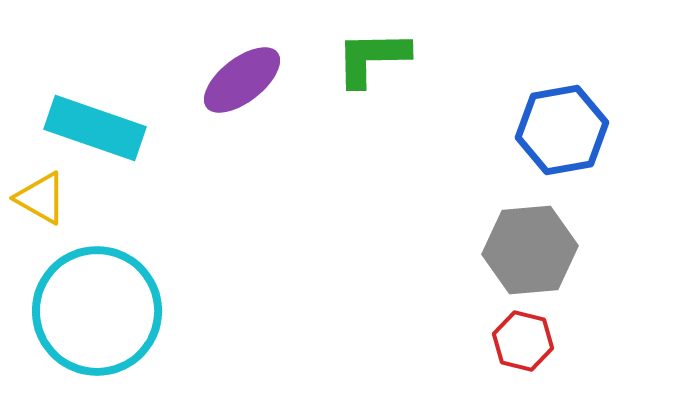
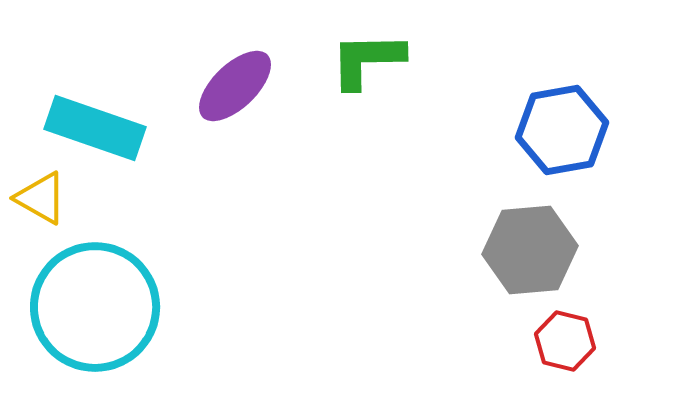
green L-shape: moved 5 px left, 2 px down
purple ellipse: moved 7 px left, 6 px down; rotated 6 degrees counterclockwise
cyan circle: moved 2 px left, 4 px up
red hexagon: moved 42 px right
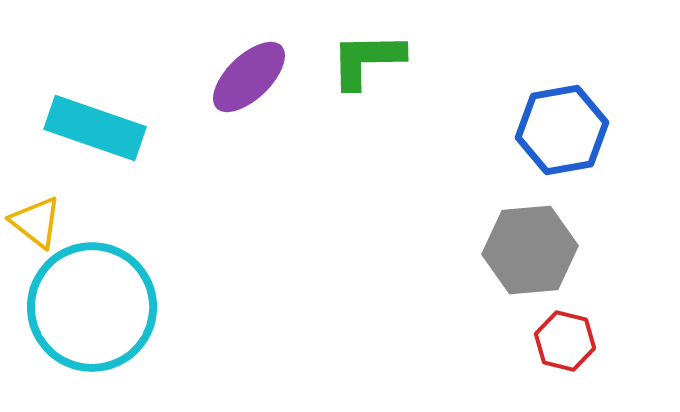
purple ellipse: moved 14 px right, 9 px up
yellow triangle: moved 5 px left, 24 px down; rotated 8 degrees clockwise
cyan circle: moved 3 px left
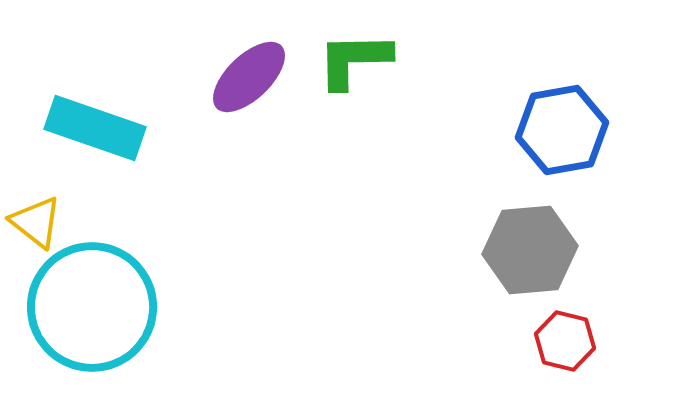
green L-shape: moved 13 px left
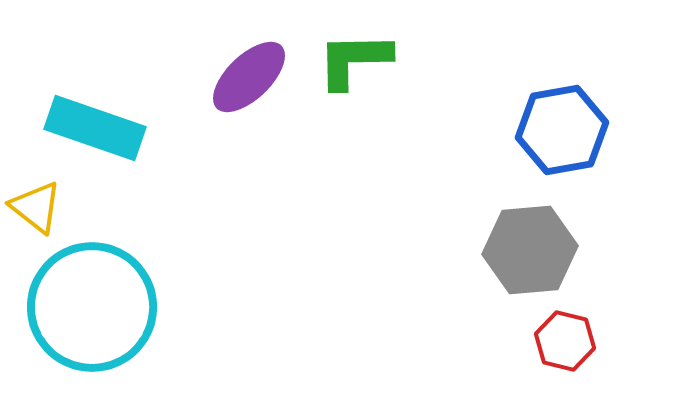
yellow triangle: moved 15 px up
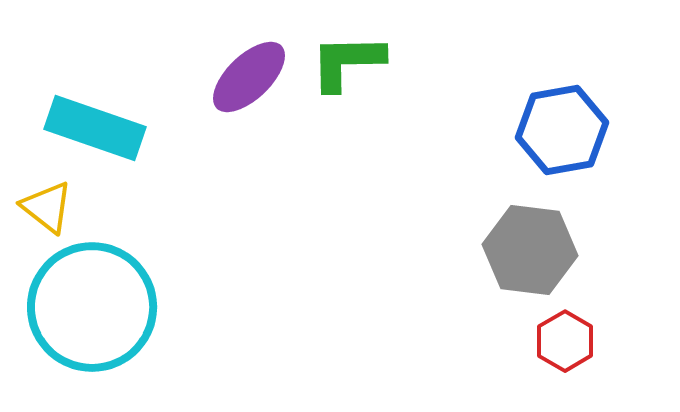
green L-shape: moved 7 px left, 2 px down
yellow triangle: moved 11 px right
gray hexagon: rotated 12 degrees clockwise
red hexagon: rotated 16 degrees clockwise
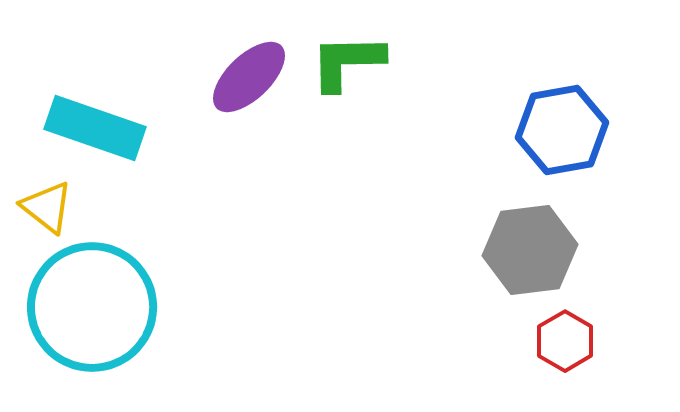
gray hexagon: rotated 14 degrees counterclockwise
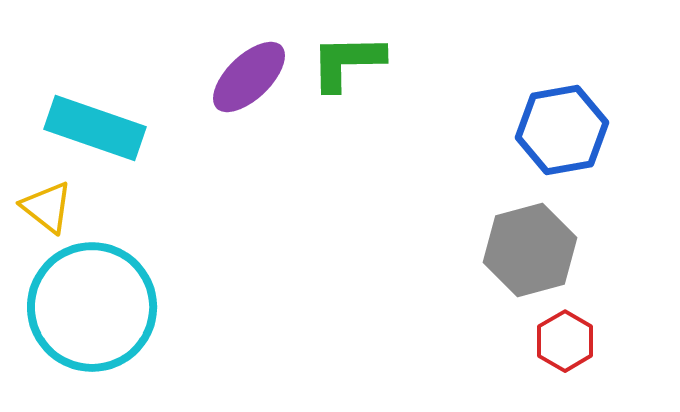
gray hexagon: rotated 8 degrees counterclockwise
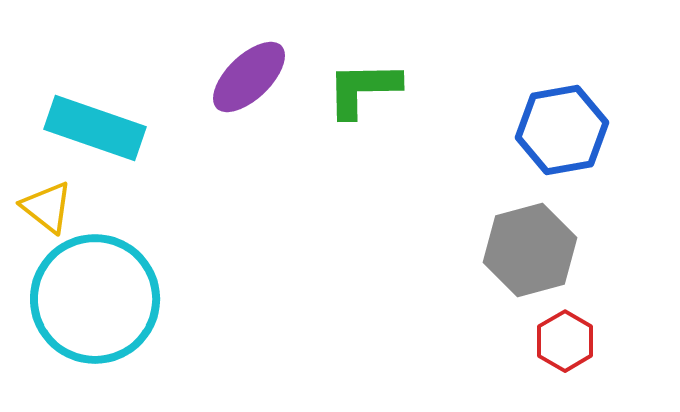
green L-shape: moved 16 px right, 27 px down
cyan circle: moved 3 px right, 8 px up
